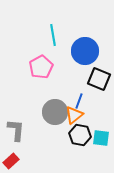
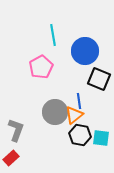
blue line: rotated 28 degrees counterclockwise
gray L-shape: rotated 15 degrees clockwise
red rectangle: moved 3 px up
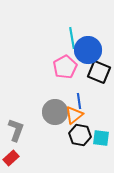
cyan line: moved 19 px right, 3 px down
blue circle: moved 3 px right, 1 px up
pink pentagon: moved 24 px right
black square: moved 7 px up
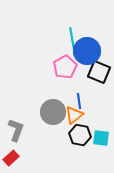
blue circle: moved 1 px left, 1 px down
gray circle: moved 2 px left
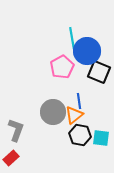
pink pentagon: moved 3 px left
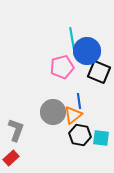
pink pentagon: rotated 15 degrees clockwise
orange triangle: moved 1 px left
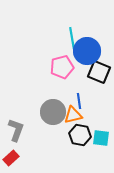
orange triangle: rotated 24 degrees clockwise
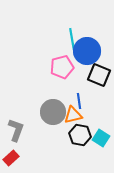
cyan line: moved 1 px down
black square: moved 3 px down
cyan square: rotated 24 degrees clockwise
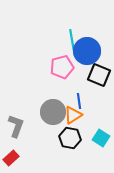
cyan line: moved 1 px down
orange triangle: rotated 18 degrees counterclockwise
gray L-shape: moved 4 px up
black hexagon: moved 10 px left, 3 px down
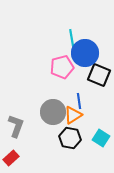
blue circle: moved 2 px left, 2 px down
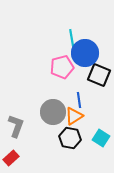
blue line: moved 1 px up
orange triangle: moved 1 px right, 1 px down
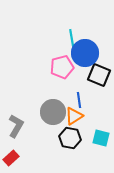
gray L-shape: rotated 10 degrees clockwise
cyan square: rotated 18 degrees counterclockwise
